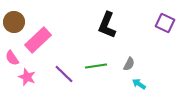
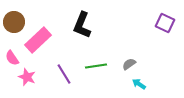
black L-shape: moved 25 px left
gray semicircle: rotated 152 degrees counterclockwise
purple line: rotated 15 degrees clockwise
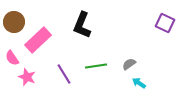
cyan arrow: moved 1 px up
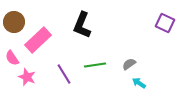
green line: moved 1 px left, 1 px up
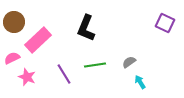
black L-shape: moved 4 px right, 3 px down
pink semicircle: rotated 98 degrees clockwise
gray semicircle: moved 2 px up
cyan arrow: moved 1 px right, 1 px up; rotated 24 degrees clockwise
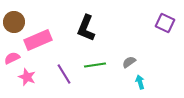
pink rectangle: rotated 20 degrees clockwise
cyan arrow: rotated 16 degrees clockwise
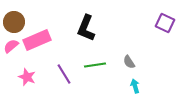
pink rectangle: moved 1 px left
pink semicircle: moved 1 px left, 12 px up; rotated 14 degrees counterclockwise
gray semicircle: rotated 88 degrees counterclockwise
cyan arrow: moved 5 px left, 4 px down
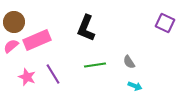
purple line: moved 11 px left
cyan arrow: rotated 128 degrees clockwise
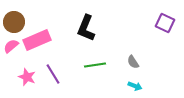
gray semicircle: moved 4 px right
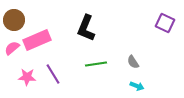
brown circle: moved 2 px up
pink semicircle: moved 1 px right, 2 px down
green line: moved 1 px right, 1 px up
pink star: rotated 18 degrees counterclockwise
cyan arrow: moved 2 px right
